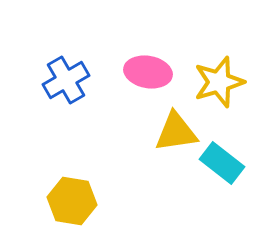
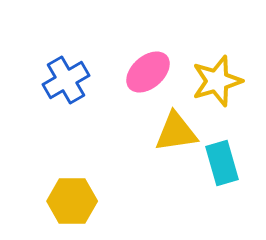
pink ellipse: rotated 51 degrees counterclockwise
yellow star: moved 2 px left, 1 px up
cyan rectangle: rotated 36 degrees clockwise
yellow hexagon: rotated 9 degrees counterclockwise
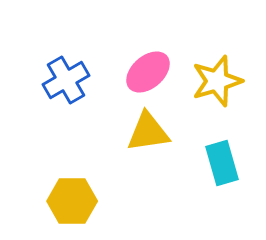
yellow triangle: moved 28 px left
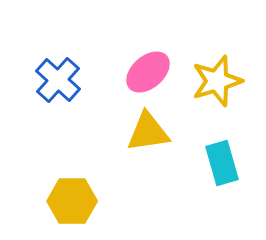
blue cross: moved 8 px left; rotated 18 degrees counterclockwise
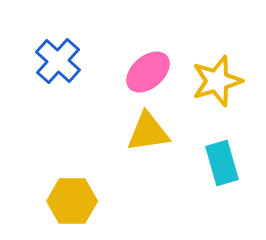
blue cross: moved 19 px up
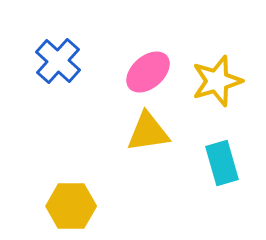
yellow hexagon: moved 1 px left, 5 px down
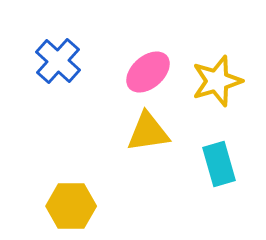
cyan rectangle: moved 3 px left, 1 px down
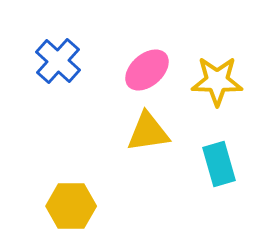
pink ellipse: moved 1 px left, 2 px up
yellow star: rotated 18 degrees clockwise
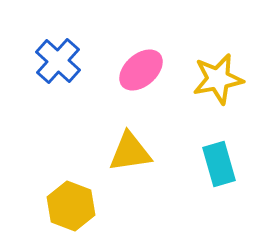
pink ellipse: moved 6 px left
yellow star: moved 1 px right, 2 px up; rotated 12 degrees counterclockwise
yellow triangle: moved 18 px left, 20 px down
yellow hexagon: rotated 21 degrees clockwise
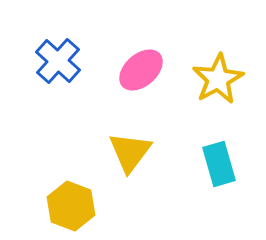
yellow star: rotated 18 degrees counterclockwise
yellow triangle: rotated 45 degrees counterclockwise
